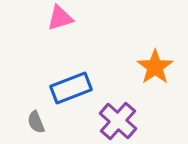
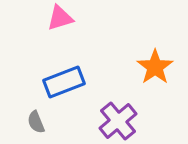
blue rectangle: moved 7 px left, 6 px up
purple cross: rotated 9 degrees clockwise
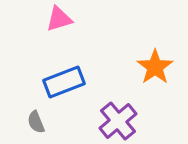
pink triangle: moved 1 px left, 1 px down
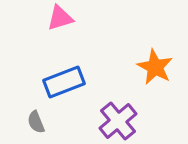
pink triangle: moved 1 px right, 1 px up
orange star: rotated 9 degrees counterclockwise
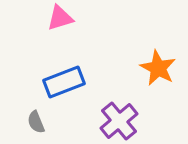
orange star: moved 3 px right, 1 px down
purple cross: moved 1 px right
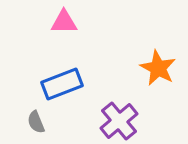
pink triangle: moved 4 px right, 4 px down; rotated 16 degrees clockwise
blue rectangle: moved 2 px left, 2 px down
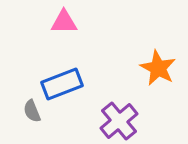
gray semicircle: moved 4 px left, 11 px up
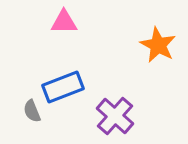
orange star: moved 23 px up
blue rectangle: moved 1 px right, 3 px down
purple cross: moved 4 px left, 5 px up; rotated 9 degrees counterclockwise
